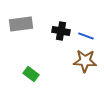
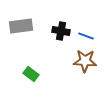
gray rectangle: moved 2 px down
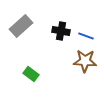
gray rectangle: rotated 35 degrees counterclockwise
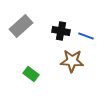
brown star: moved 13 px left
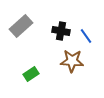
blue line: rotated 35 degrees clockwise
green rectangle: rotated 70 degrees counterclockwise
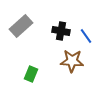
green rectangle: rotated 35 degrees counterclockwise
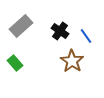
black cross: moved 1 px left; rotated 24 degrees clockwise
brown star: rotated 30 degrees clockwise
green rectangle: moved 16 px left, 11 px up; rotated 63 degrees counterclockwise
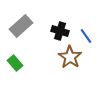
black cross: rotated 18 degrees counterclockwise
brown star: moved 2 px left, 4 px up
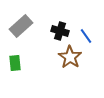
green rectangle: rotated 35 degrees clockwise
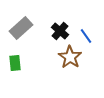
gray rectangle: moved 2 px down
black cross: rotated 24 degrees clockwise
